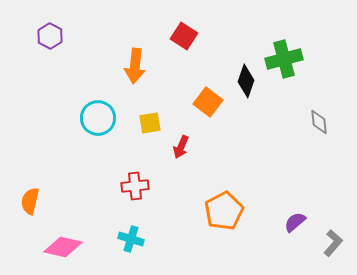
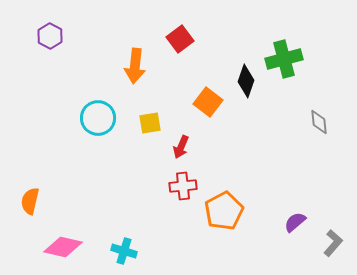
red square: moved 4 px left, 3 px down; rotated 20 degrees clockwise
red cross: moved 48 px right
cyan cross: moved 7 px left, 12 px down
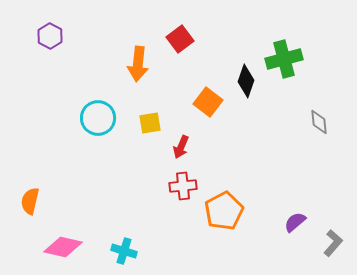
orange arrow: moved 3 px right, 2 px up
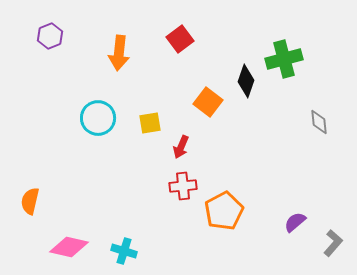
purple hexagon: rotated 10 degrees clockwise
orange arrow: moved 19 px left, 11 px up
pink diamond: moved 6 px right
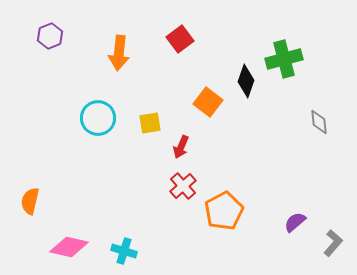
red cross: rotated 36 degrees counterclockwise
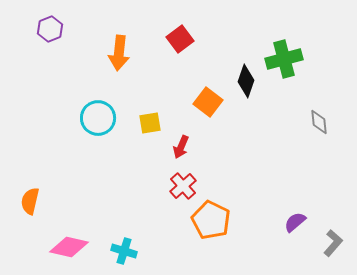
purple hexagon: moved 7 px up
orange pentagon: moved 13 px left, 9 px down; rotated 18 degrees counterclockwise
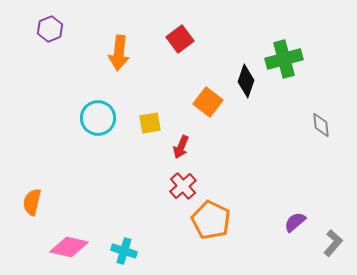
gray diamond: moved 2 px right, 3 px down
orange semicircle: moved 2 px right, 1 px down
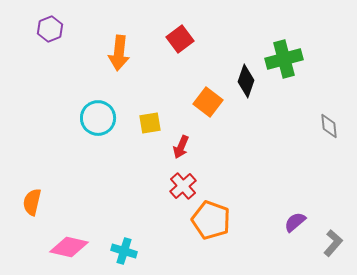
gray diamond: moved 8 px right, 1 px down
orange pentagon: rotated 6 degrees counterclockwise
